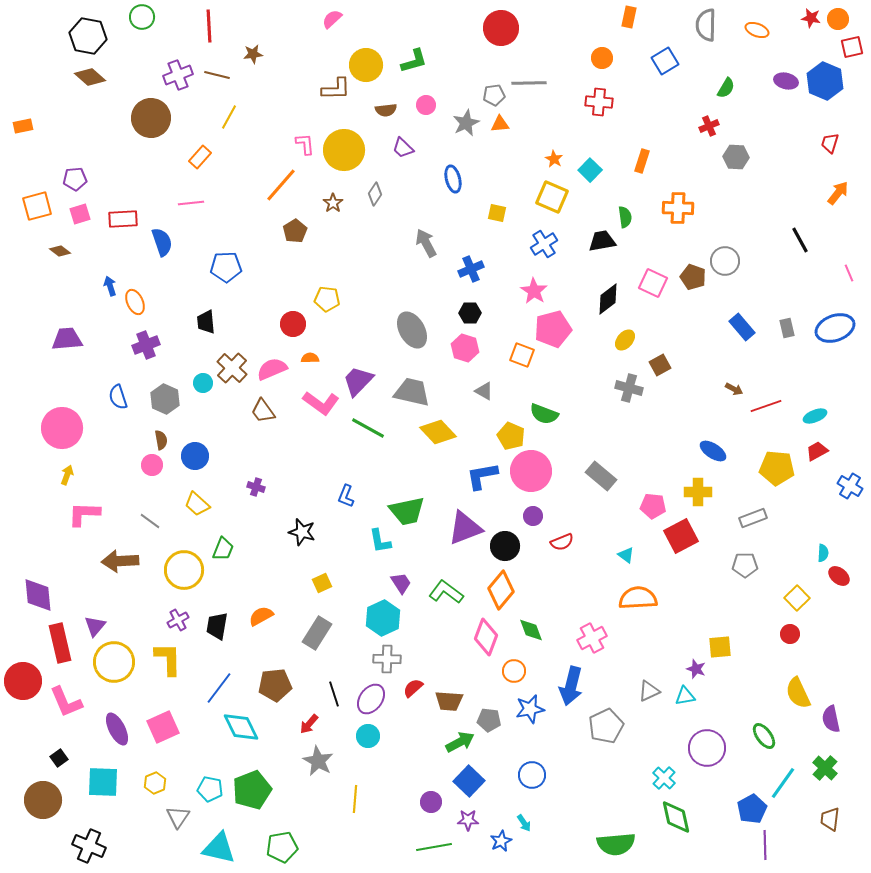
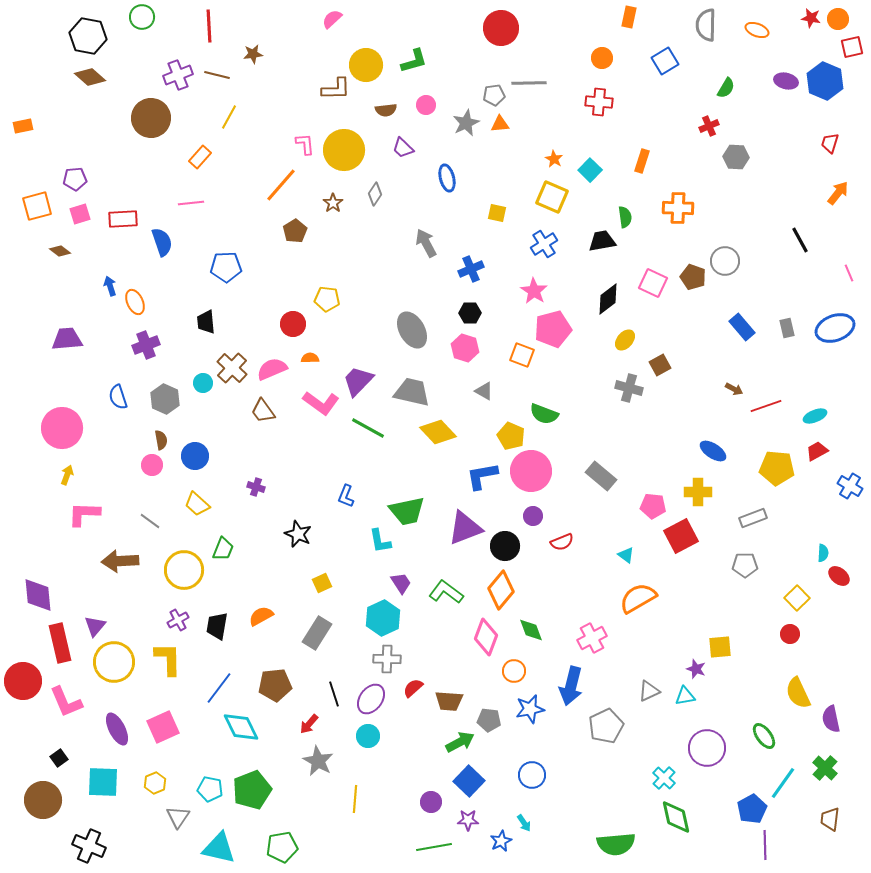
blue ellipse at (453, 179): moved 6 px left, 1 px up
black star at (302, 532): moved 4 px left, 2 px down; rotated 8 degrees clockwise
orange semicircle at (638, 598): rotated 27 degrees counterclockwise
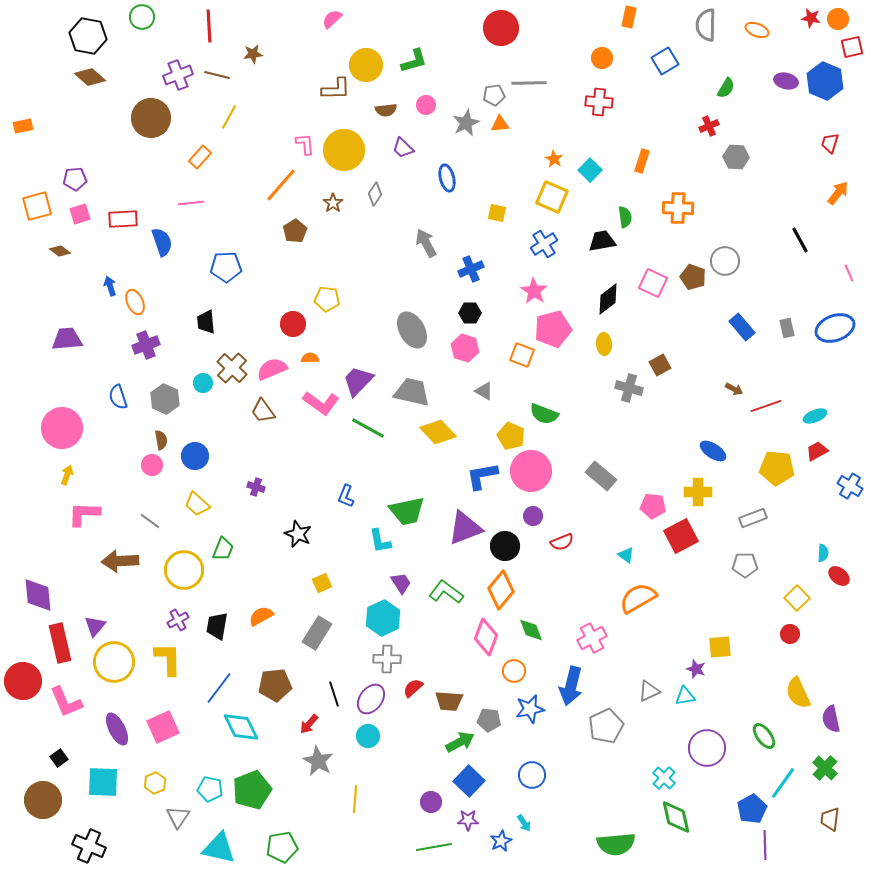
yellow ellipse at (625, 340): moved 21 px left, 4 px down; rotated 45 degrees counterclockwise
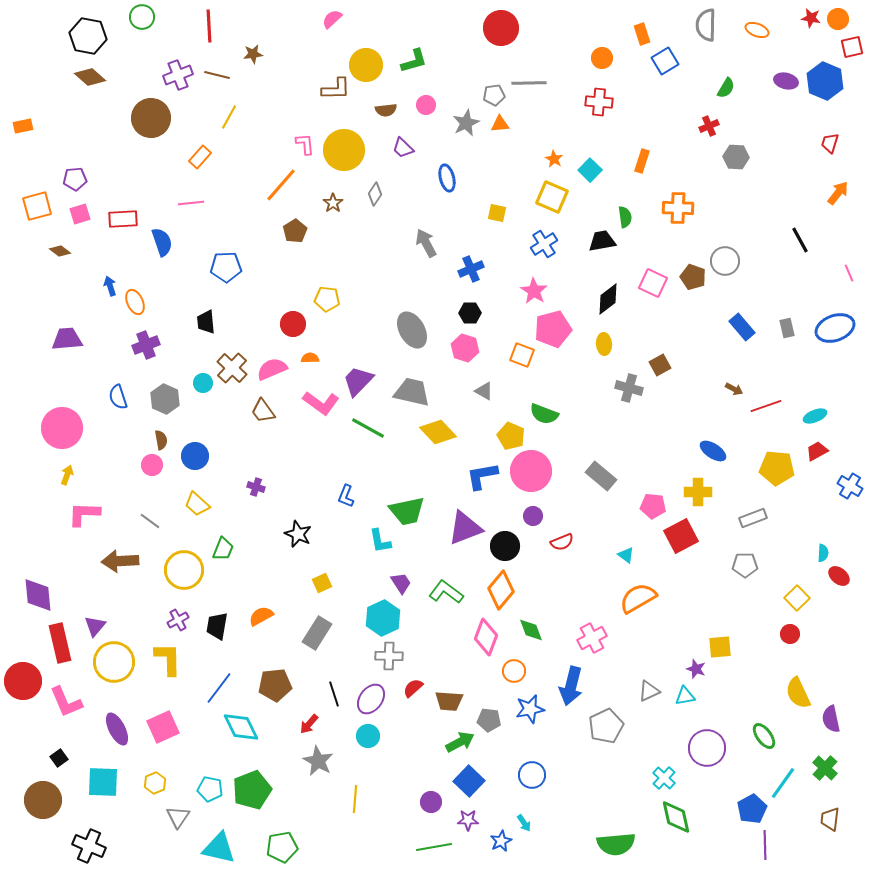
orange rectangle at (629, 17): moved 13 px right, 17 px down; rotated 30 degrees counterclockwise
gray cross at (387, 659): moved 2 px right, 3 px up
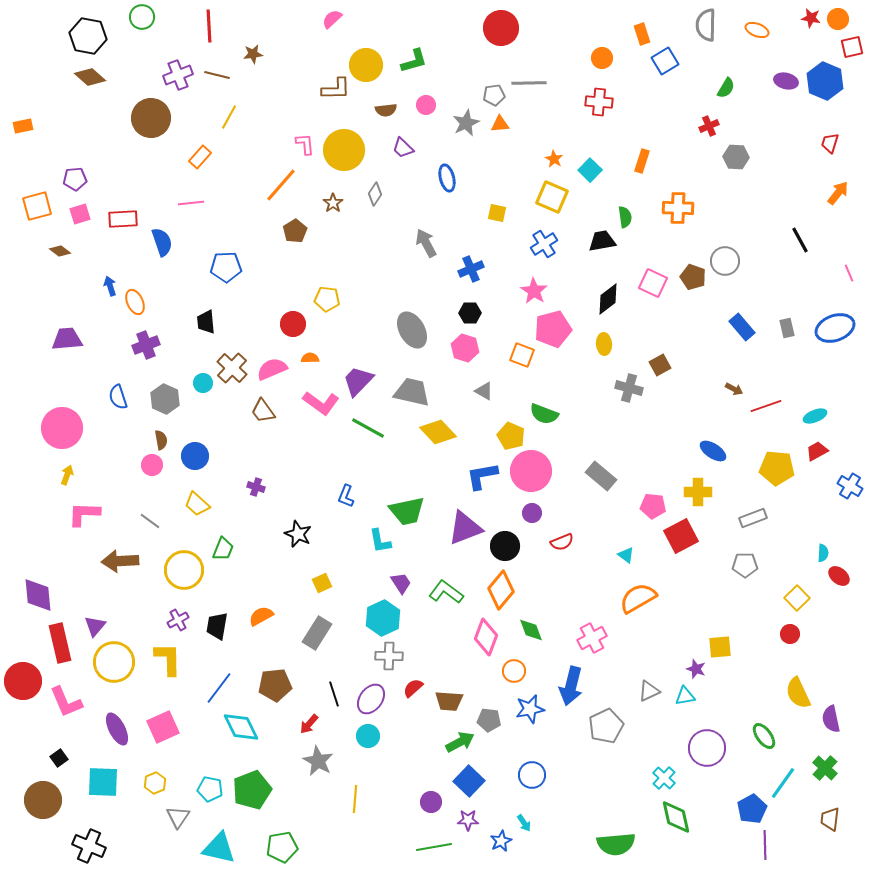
purple circle at (533, 516): moved 1 px left, 3 px up
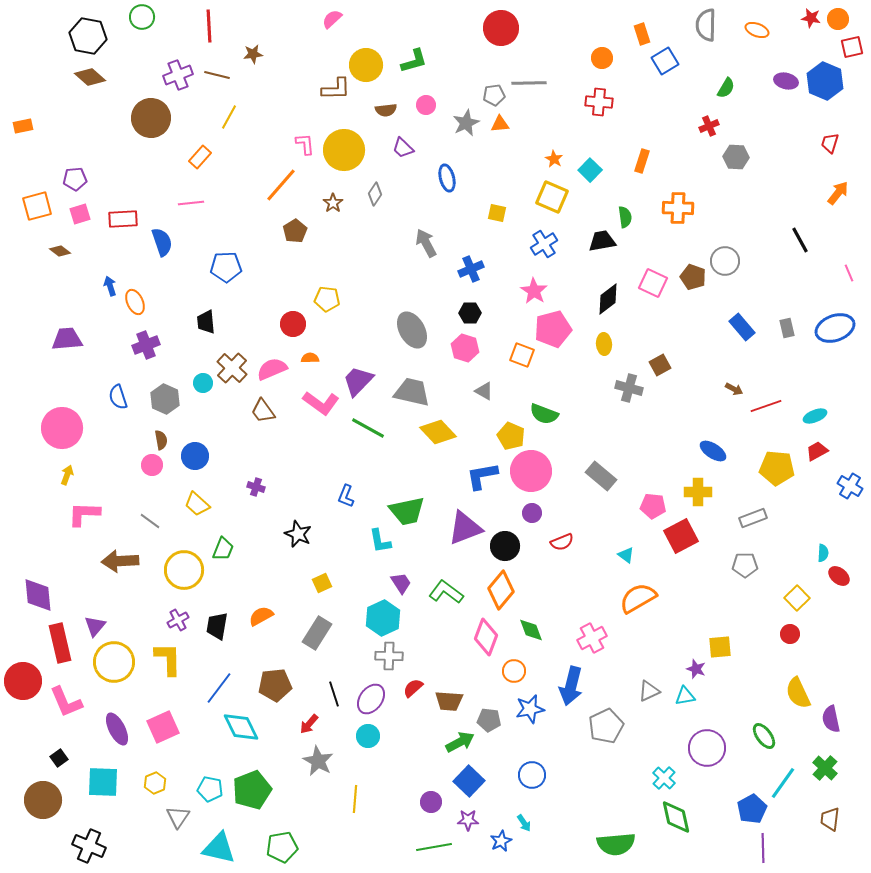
purple line at (765, 845): moved 2 px left, 3 px down
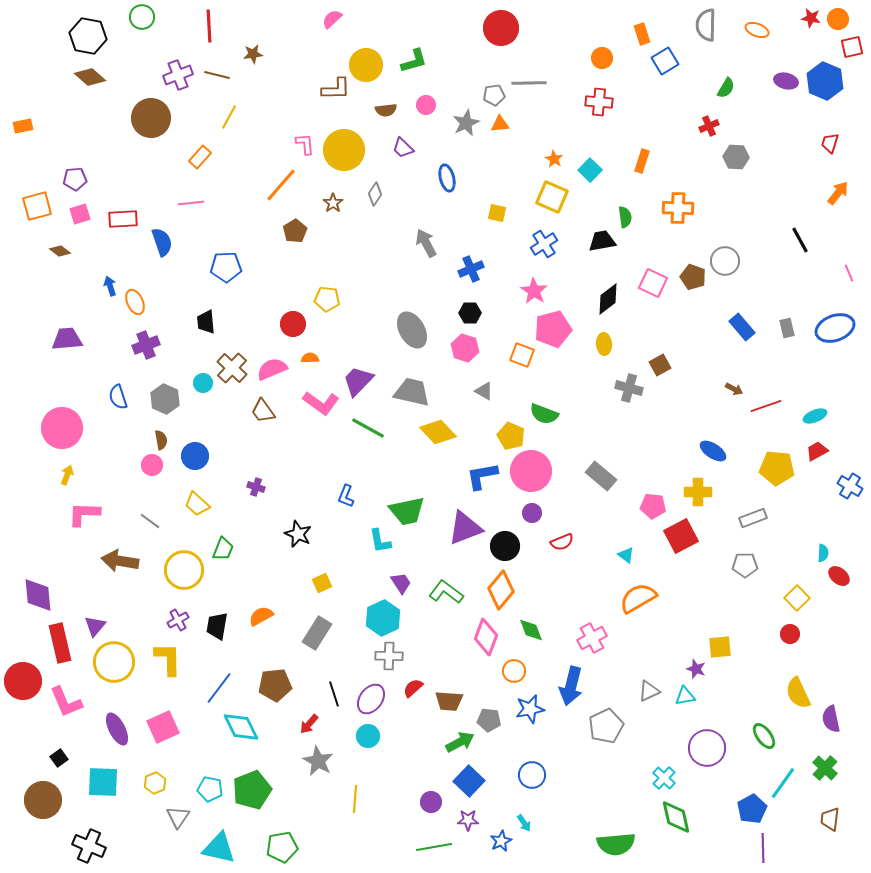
brown arrow at (120, 561): rotated 12 degrees clockwise
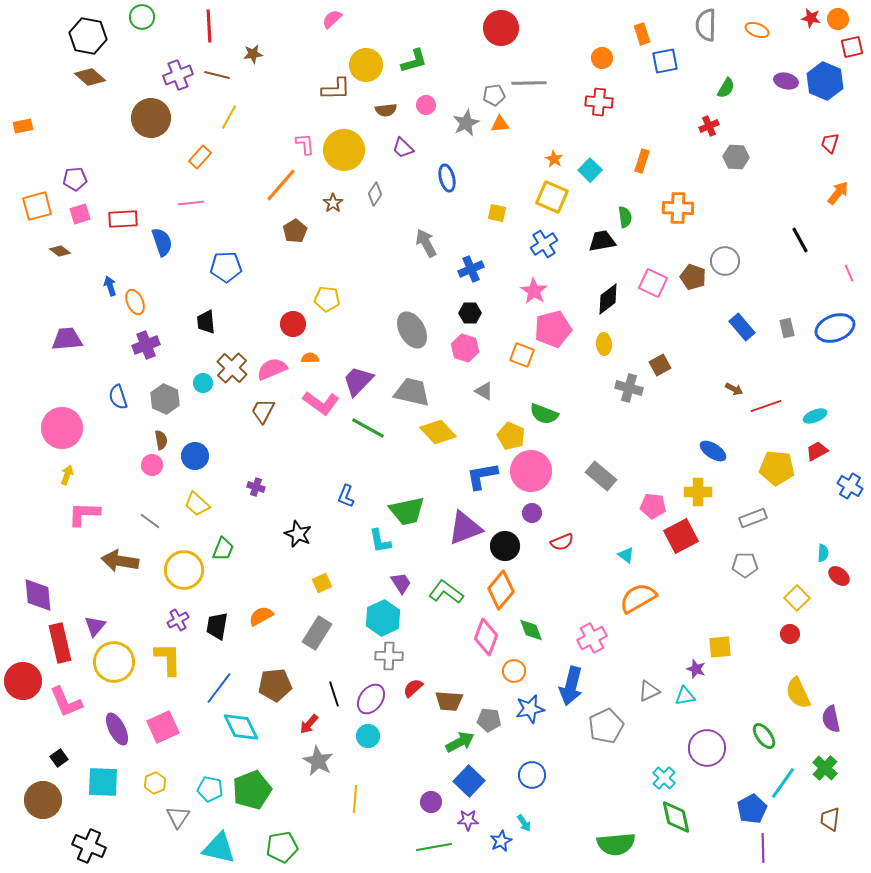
blue square at (665, 61): rotated 20 degrees clockwise
brown trapezoid at (263, 411): rotated 64 degrees clockwise
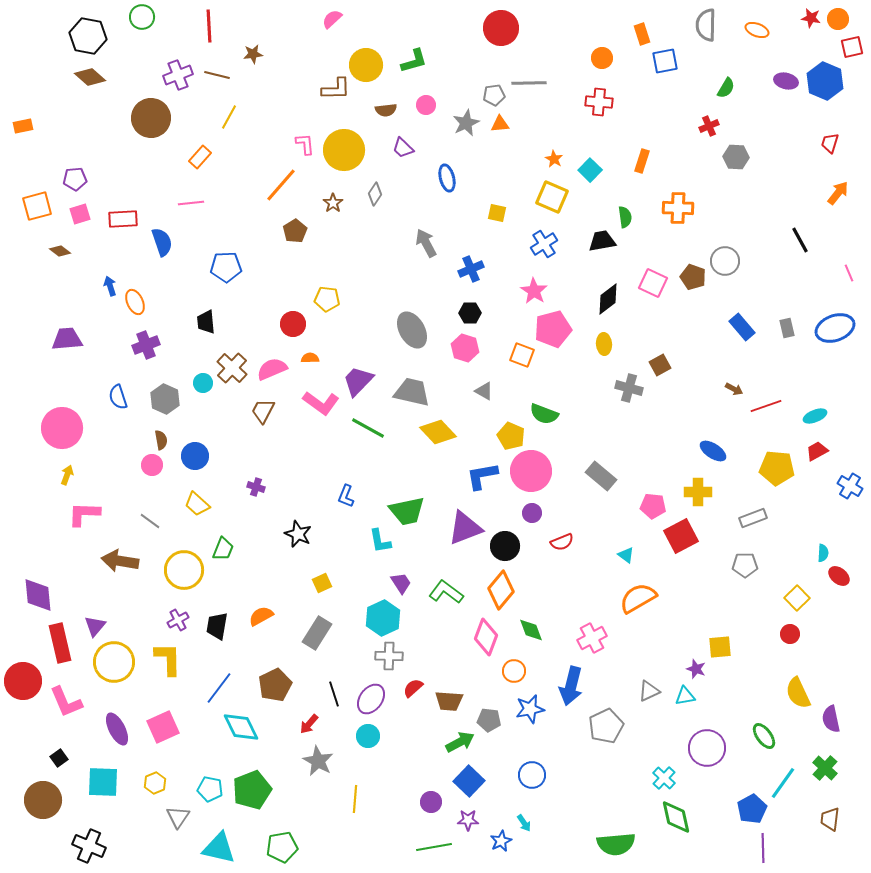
brown pentagon at (275, 685): rotated 20 degrees counterclockwise
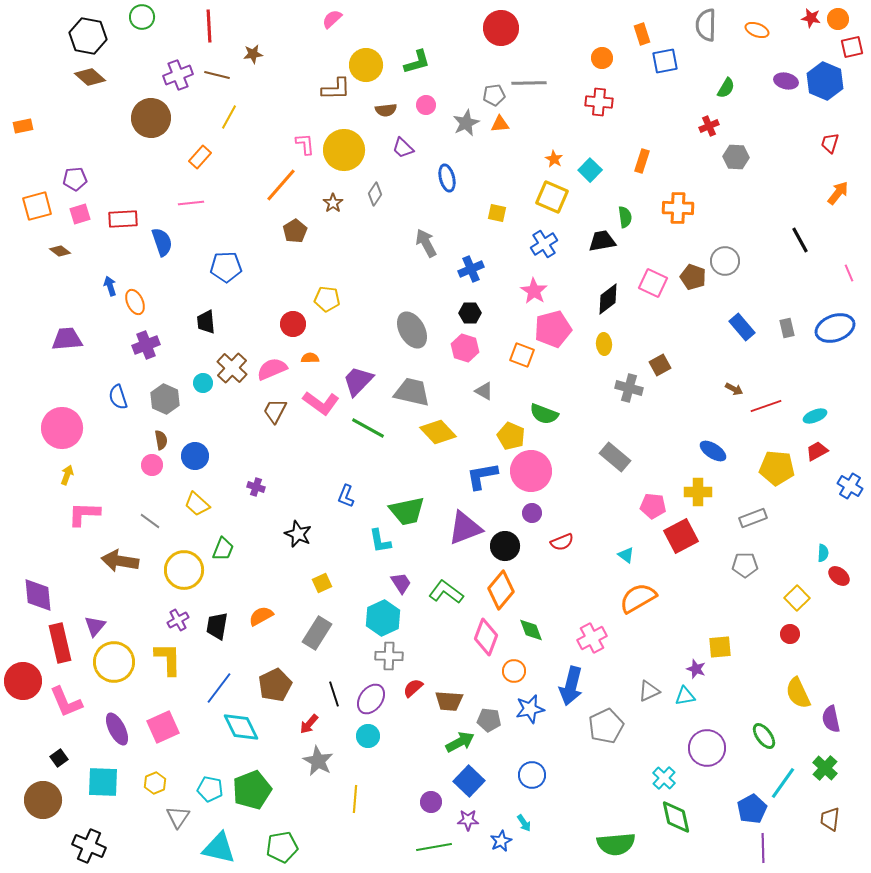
green L-shape at (414, 61): moved 3 px right, 1 px down
brown trapezoid at (263, 411): moved 12 px right
gray rectangle at (601, 476): moved 14 px right, 19 px up
